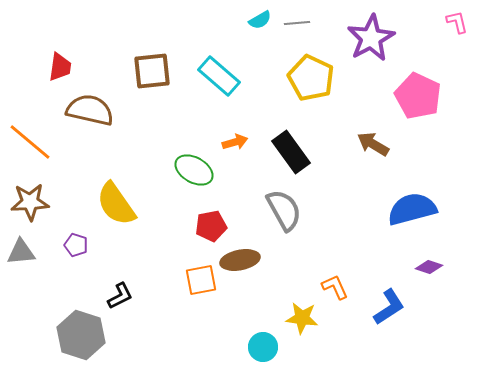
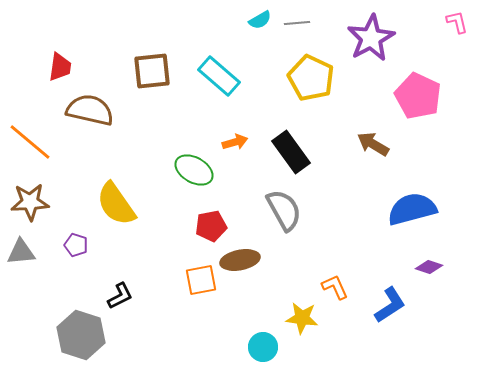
blue L-shape: moved 1 px right, 2 px up
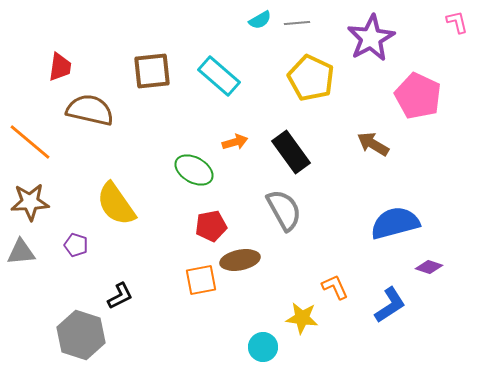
blue semicircle: moved 17 px left, 14 px down
